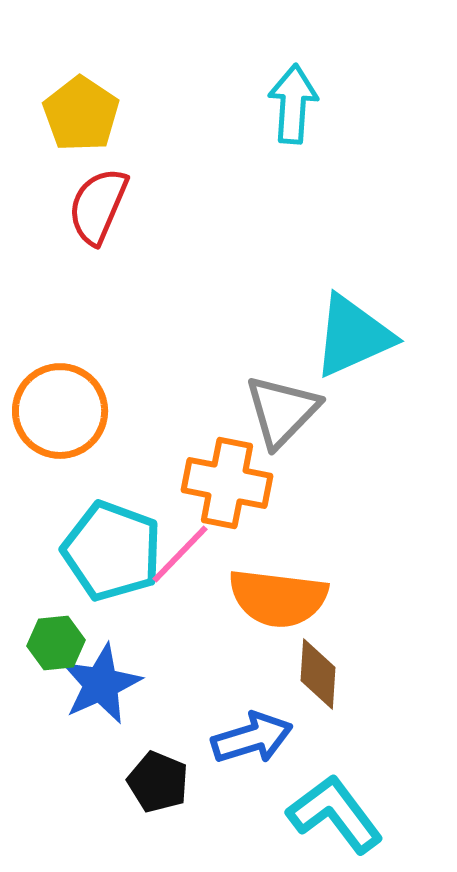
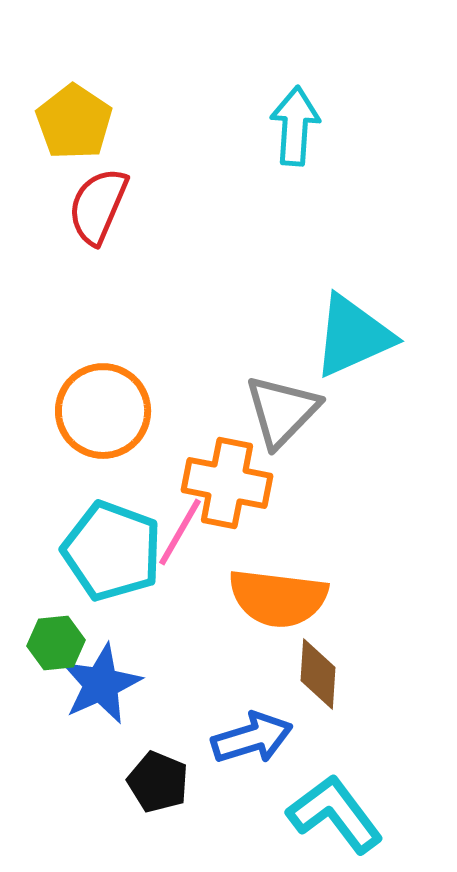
cyan arrow: moved 2 px right, 22 px down
yellow pentagon: moved 7 px left, 8 px down
orange circle: moved 43 px right
pink line: moved 22 px up; rotated 14 degrees counterclockwise
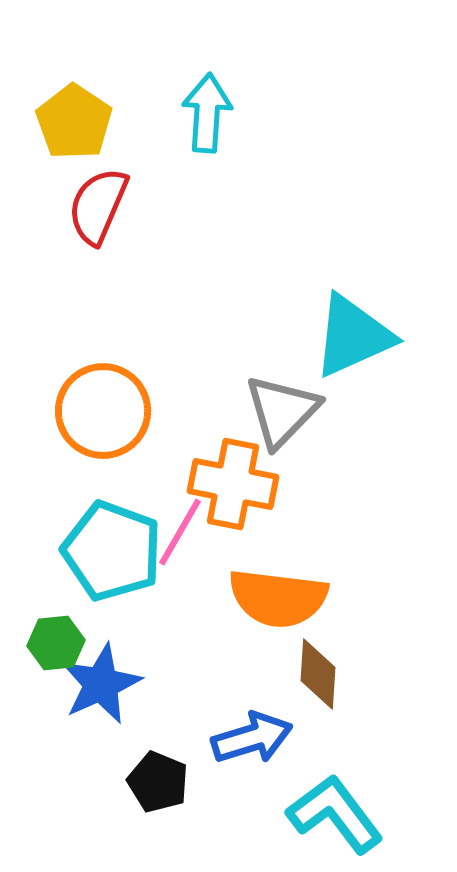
cyan arrow: moved 88 px left, 13 px up
orange cross: moved 6 px right, 1 px down
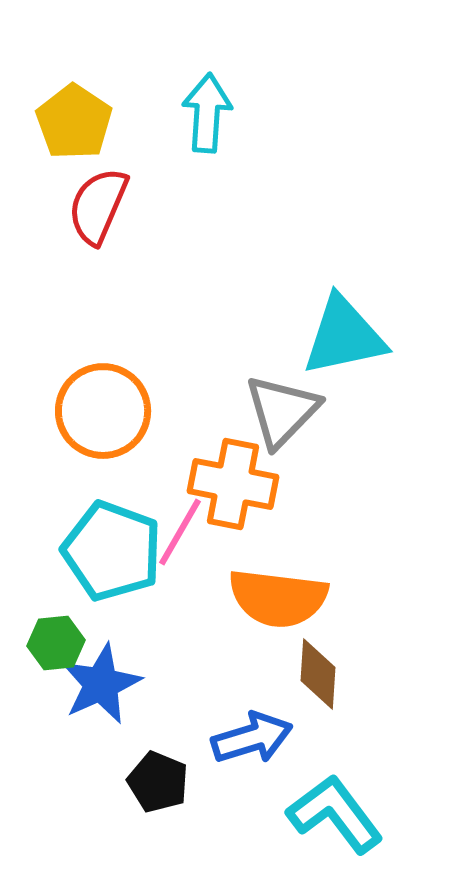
cyan triangle: moved 9 px left; rotated 12 degrees clockwise
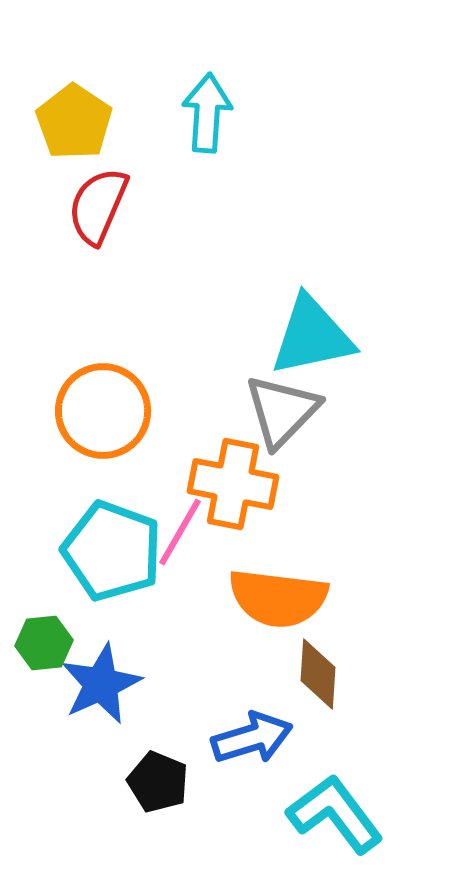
cyan triangle: moved 32 px left
green hexagon: moved 12 px left
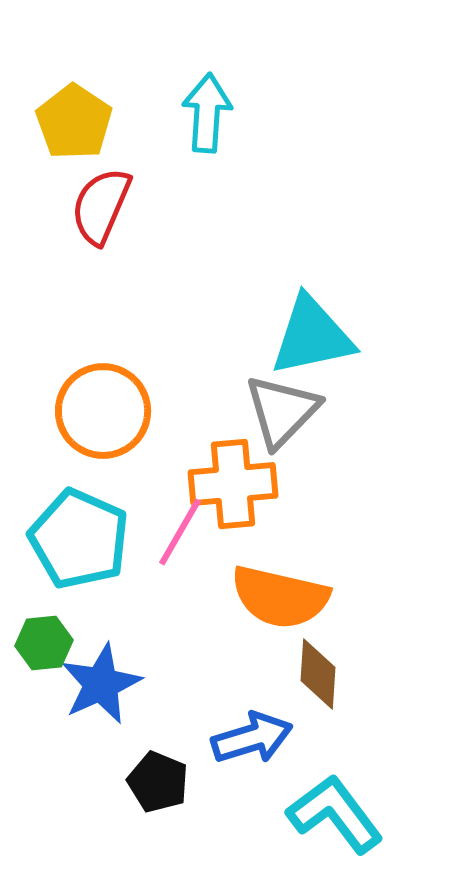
red semicircle: moved 3 px right
orange cross: rotated 16 degrees counterclockwise
cyan pentagon: moved 33 px left, 12 px up; rotated 4 degrees clockwise
orange semicircle: moved 2 px right, 1 px up; rotated 6 degrees clockwise
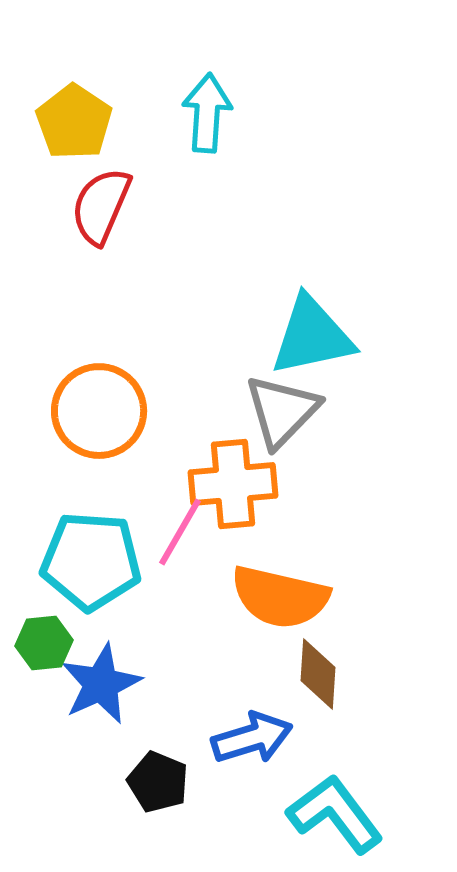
orange circle: moved 4 px left
cyan pentagon: moved 12 px right, 22 px down; rotated 20 degrees counterclockwise
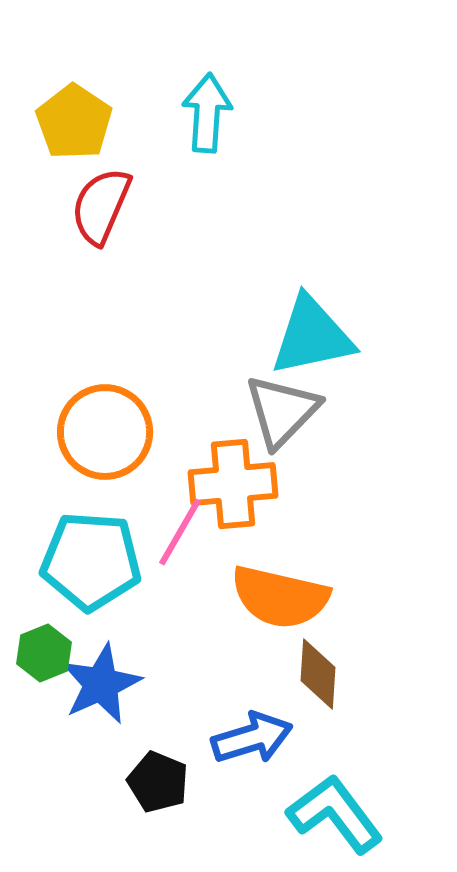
orange circle: moved 6 px right, 21 px down
green hexagon: moved 10 px down; rotated 16 degrees counterclockwise
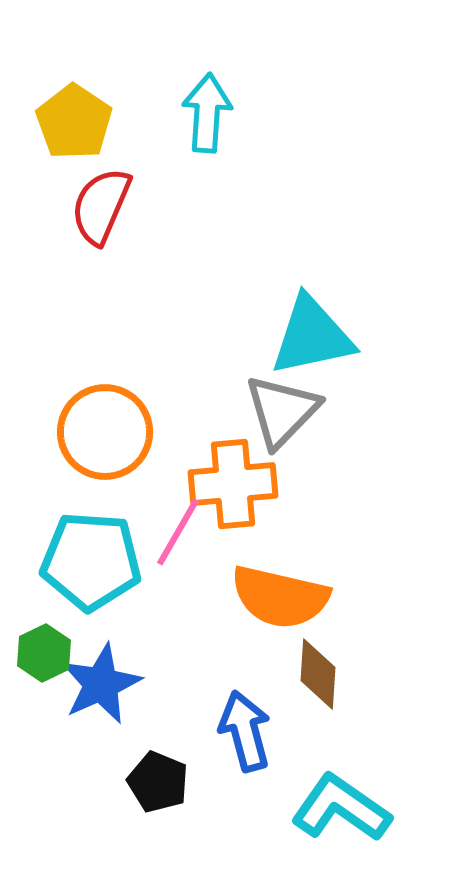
pink line: moved 2 px left
green hexagon: rotated 4 degrees counterclockwise
blue arrow: moved 7 px left, 7 px up; rotated 88 degrees counterclockwise
cyan L-shape: moved 6 px right, 6 px up; rotated 18 degrees counterclockwise
